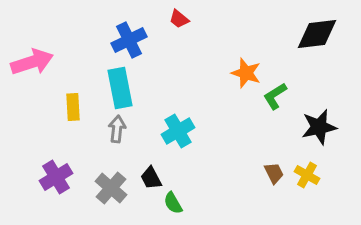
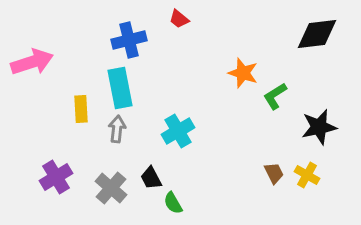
blue cross: rotated 12 degrees clockwise
orange star: moved 3 px left
yellow rectangle: moved 8 px right, 2 px down
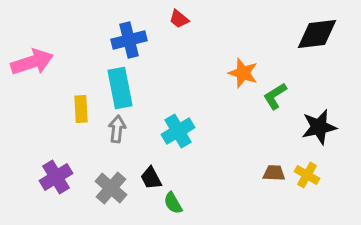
brown trapezoid: rotated 60 degrees counterclockwise
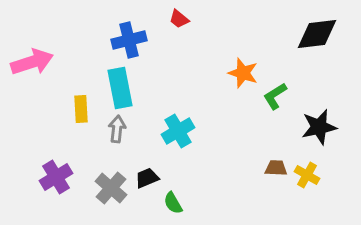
brown trapezoid: moved 2 px right, 5 px up
black trapezoid: moved 4 px left; rotated 95 degrees clockwise
